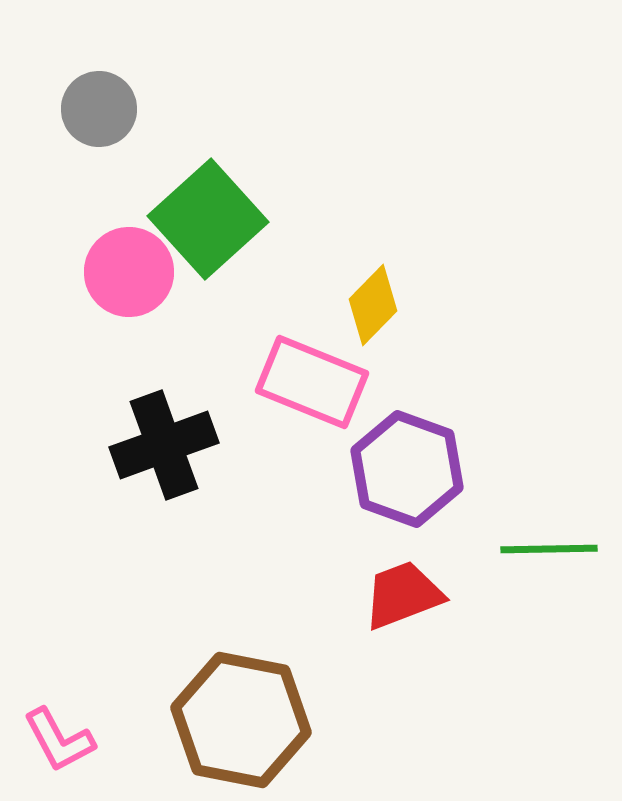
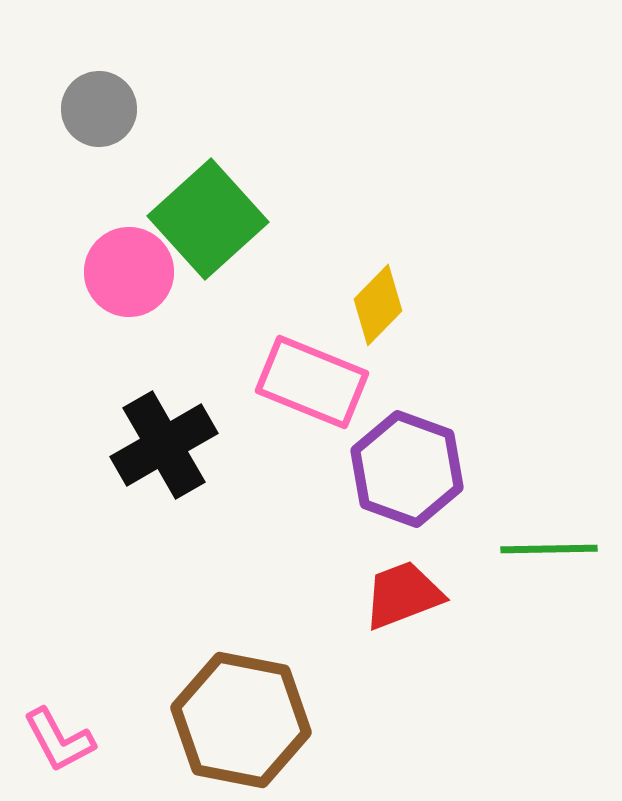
yellow diamond: moved 5 px right
black cross: rotated 10 degrees counterclockwise
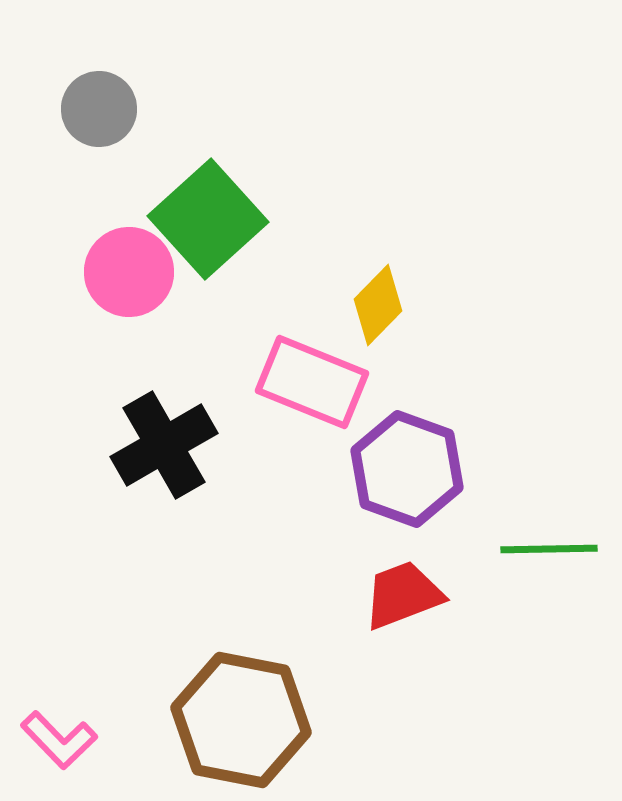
pink L-shape: rotated 16 degrees counterclockwise
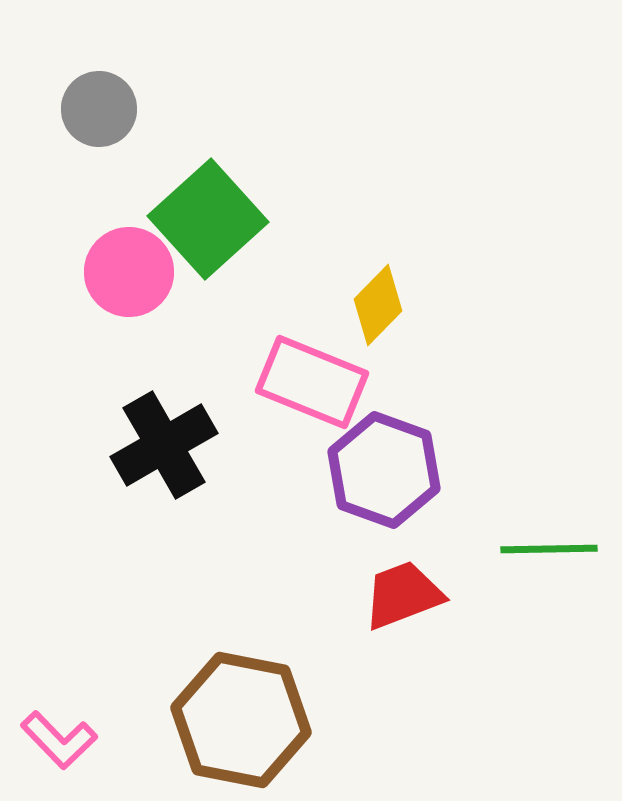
purple hexagon: moved 23 px left, 1 px down
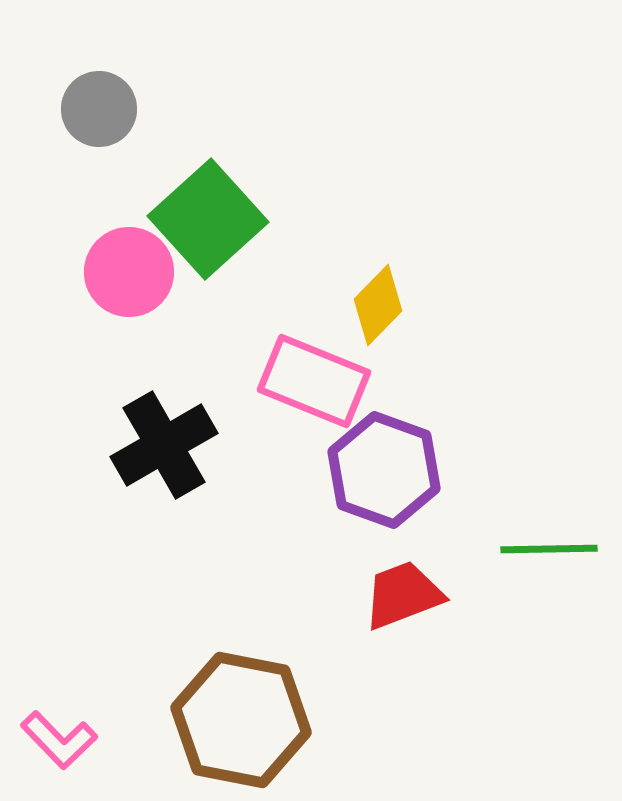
pink rectangle: moved 2 px right, 1 px up
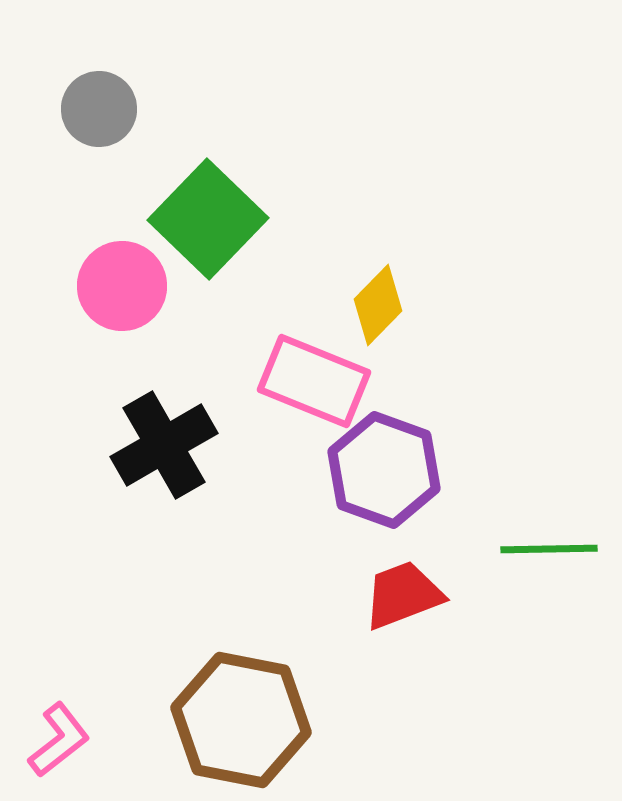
green square: rotated 4 degrees counterclockwise
pink circle: moved 7 px left, 14 px down
pink L-shape: rotated 84 degrees counterclockwise
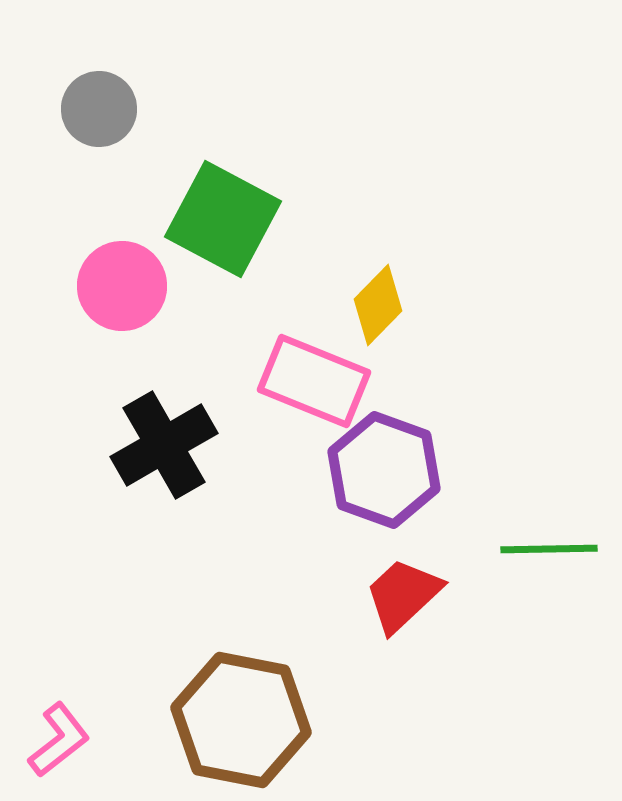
green square: moved 15 px right; rotated 16 degrees counterclockwise
red trapezoid: rotated 22 degrees counterclockwise
